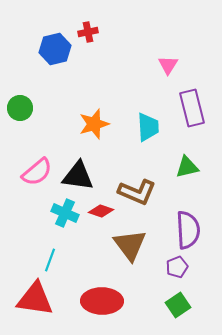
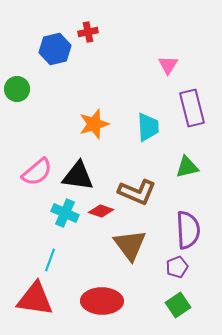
green circle: moved 3 px left, 19 px up
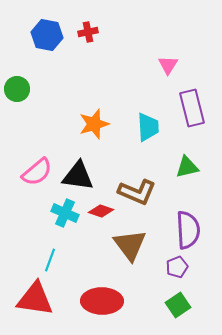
blue hexagon: moved 8 px left, 14 px up; rotated 24 degrees clockwise
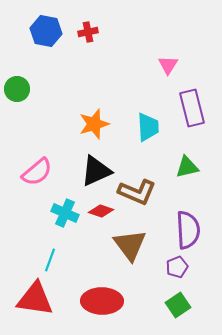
blue hexagon: moved 1 px left, 4 px up
black triangle: moved 18 px right, 5 px up; rotated 32 degrees counterclockwise
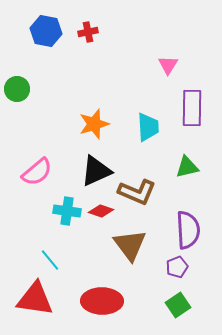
purple rectangle: rotated 15 degrees clockwise
cyan cross: moved 2 px right, 2 px up; rotated 16 degrees counterclockwise
cyan line: rotated 60 degrees counterclockwise
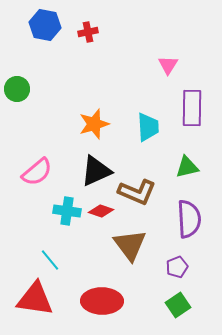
blue hexagon: moved 1 px left, 6 px up
purple semicircle: moved 1 px right, 11 px up
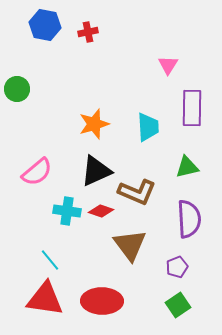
red triangle: moved 10 px right
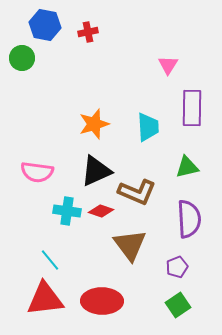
green circle: moved 5 px right, 31 px up
pink semicircle: rotated 48 degrees clockwise
red triangle: rotated 15 degrees counterclockwise
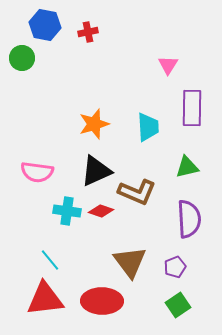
brown triangle: moved 17 px down
purple pentagon: moved 2 px left
